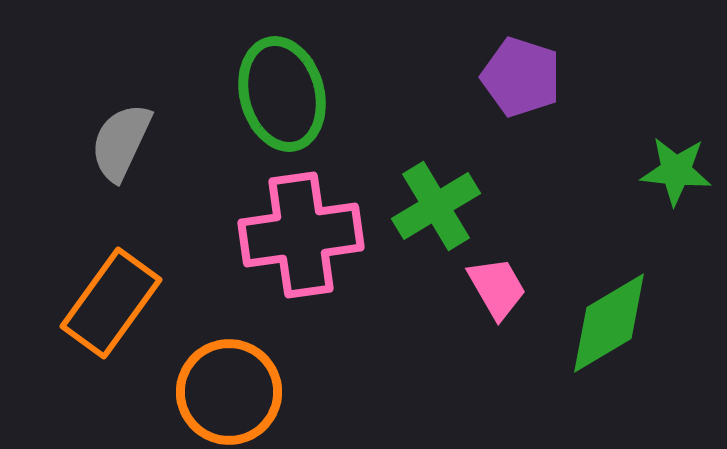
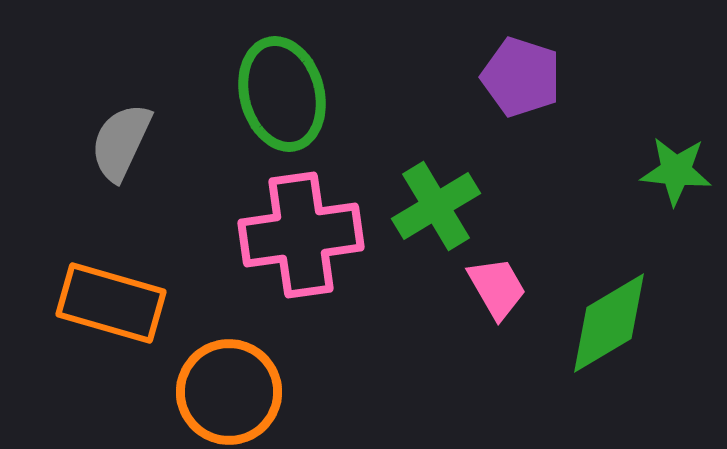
orange rectangle: rotated 70 degrees clockwise
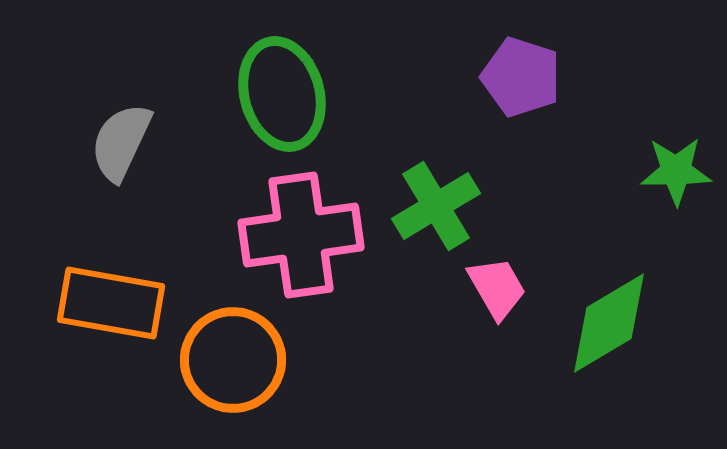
green star: rotated 6 degrees counterclockwise
orange rectangle: rotated 6 degrees counterclockwise
orange circle: moved 4 px right, 32 px up
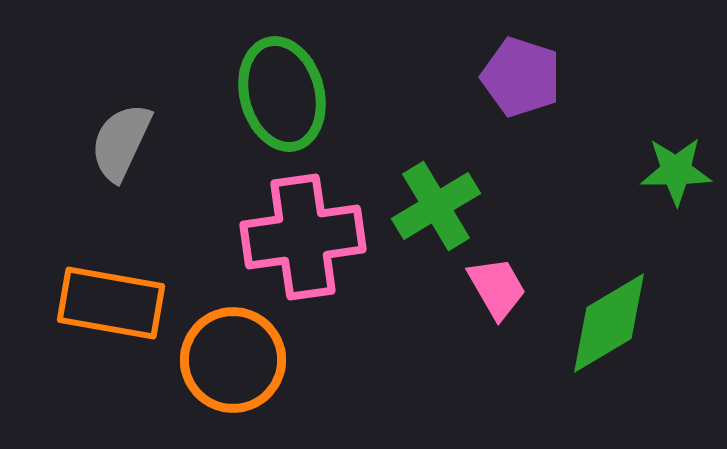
pink cross: moved 2 px right, 2 px down
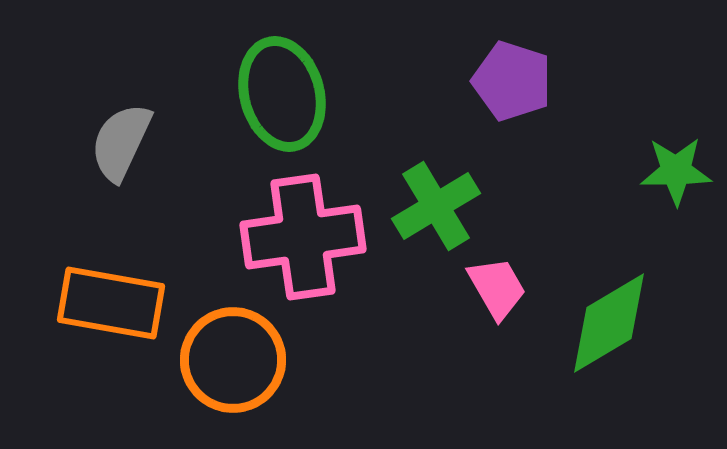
purple pentagon: moved 9 px left, 4 px down
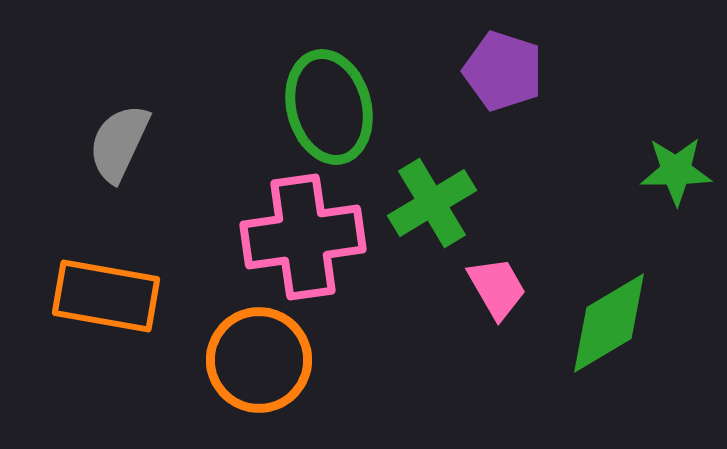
purple pentagon: moved 9 px left, 10 px up
green ellipse: moved 47 px right, 13 px down
gray semicircle: moved 2 px left, 1 px down
green cross: moved 4 px left, 3 px up
orange rectangle: moved 5 px left, 7 px up
orange circle: moved 26 px right
